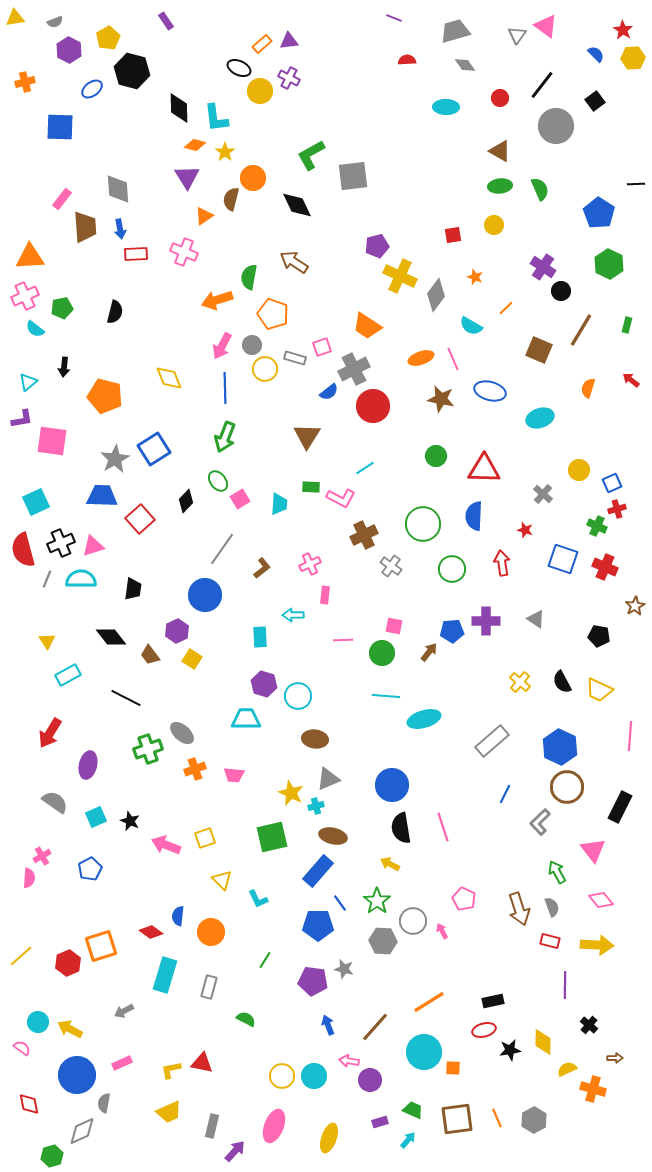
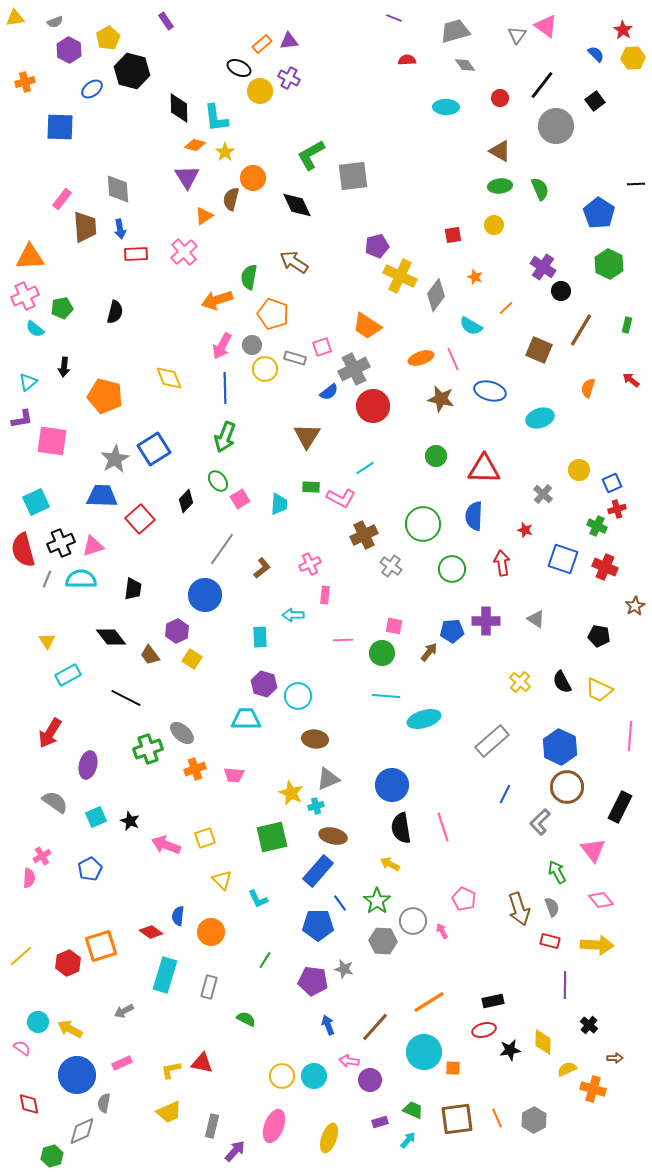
pink cross at (184, 252): rotated 28 degrees clockwise
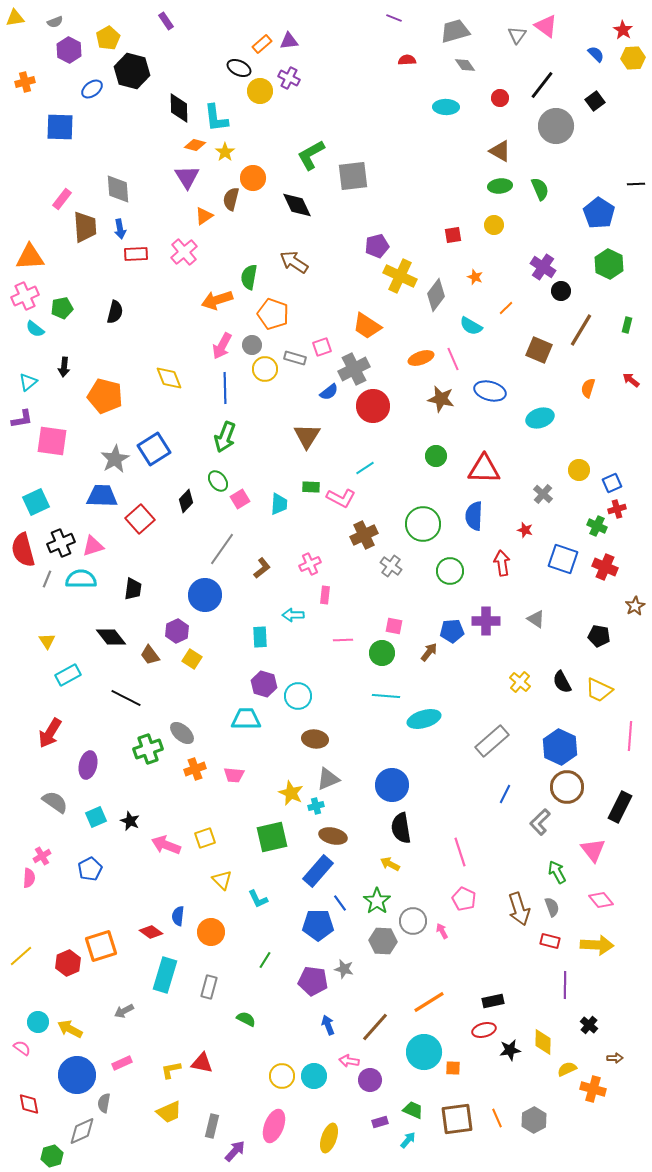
green circle at (452, 569): moved 2 px left, 2 px down
pink line at (443, 827): moved 17 px right, 25 px down
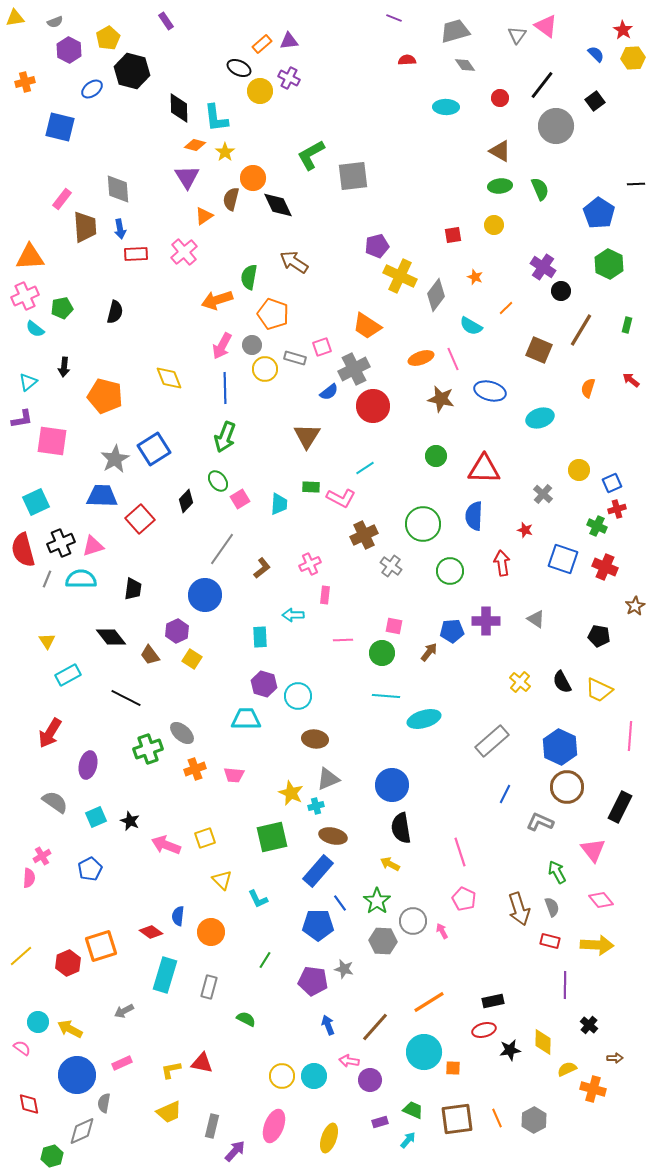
blue square at (60, 127): rotated 12 degrees clockwise
black diamond at (297, 205): moved 19 px left
gray L-shape at (540, 822): rotated 68 degrees clockwise
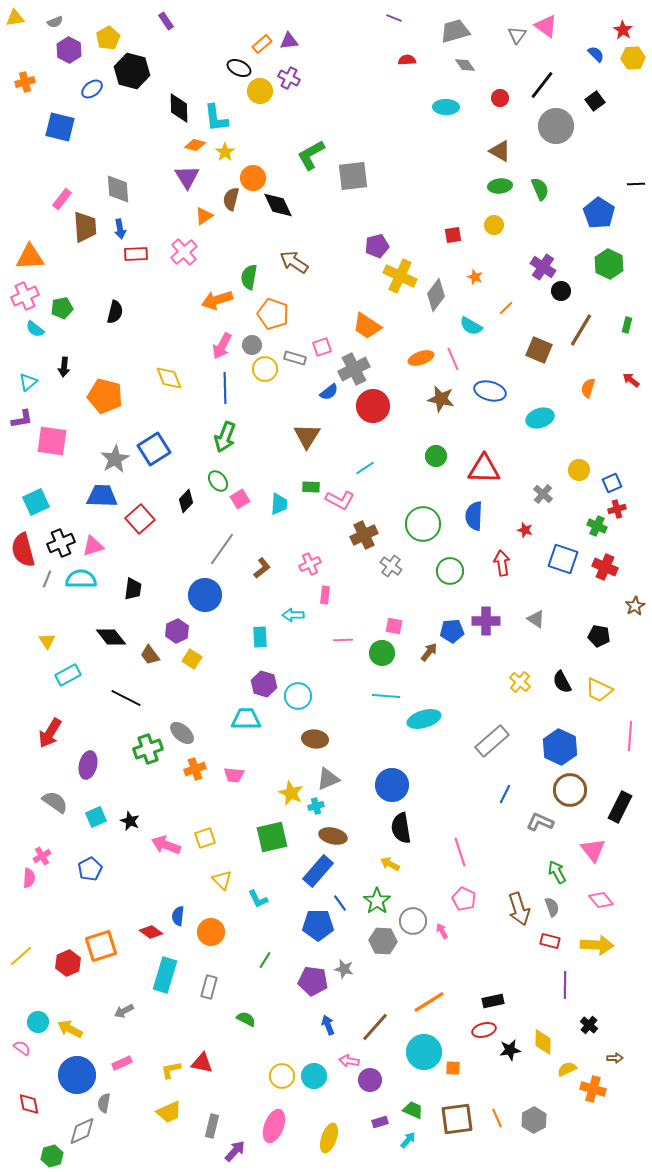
pink L-shape at (341, 498): moved 1 px left, 2 px down
brown circle at (567, 787): moved 3 px right, 3 px down
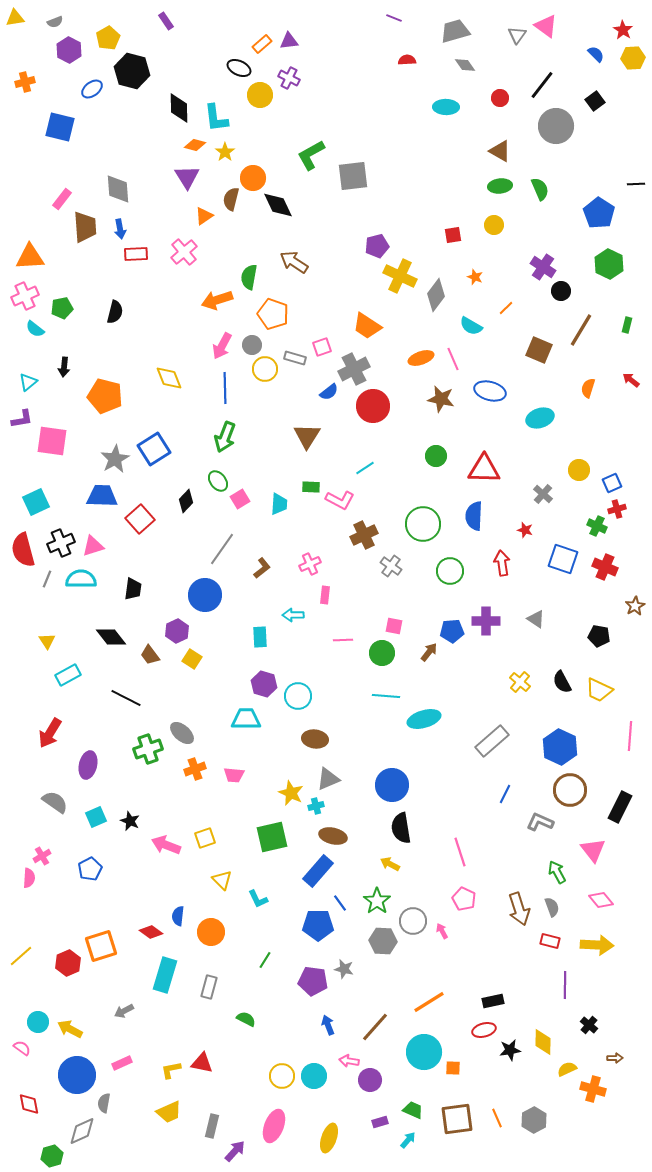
yellow circle at (260, 91): moved 4 px down
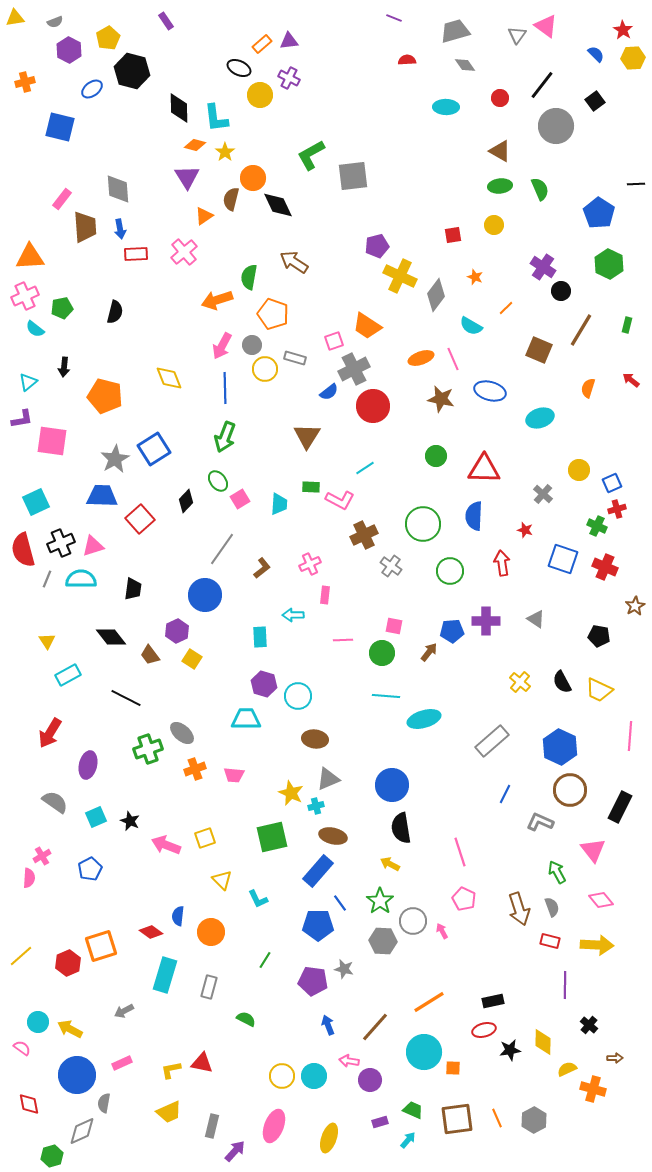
pink square at (322, 347): moved 12 px right, 6 px up
green star at (377, 901): moved 3 px right
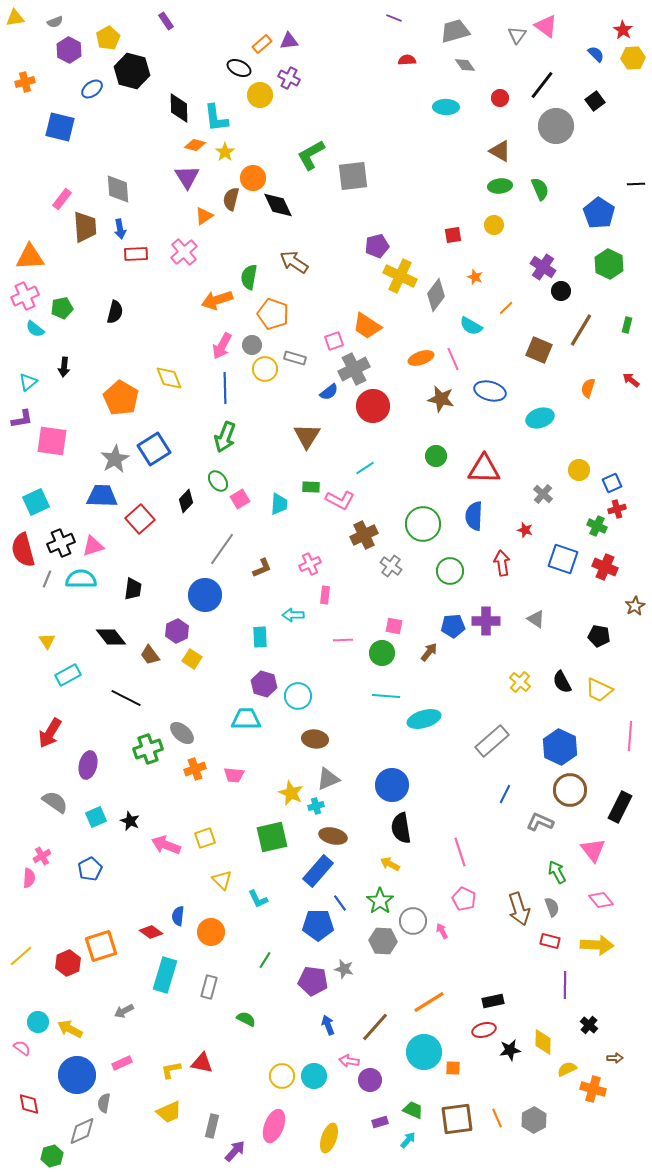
orange pentagon at (105, 396): moved 16 px right, 2 px down; rotated 16 degrees clockwise
brown L-shape at (262, 568): rotated 15 degrees clockwise
blue pentagon at (452, 631): moved 1 px right, 5 px up
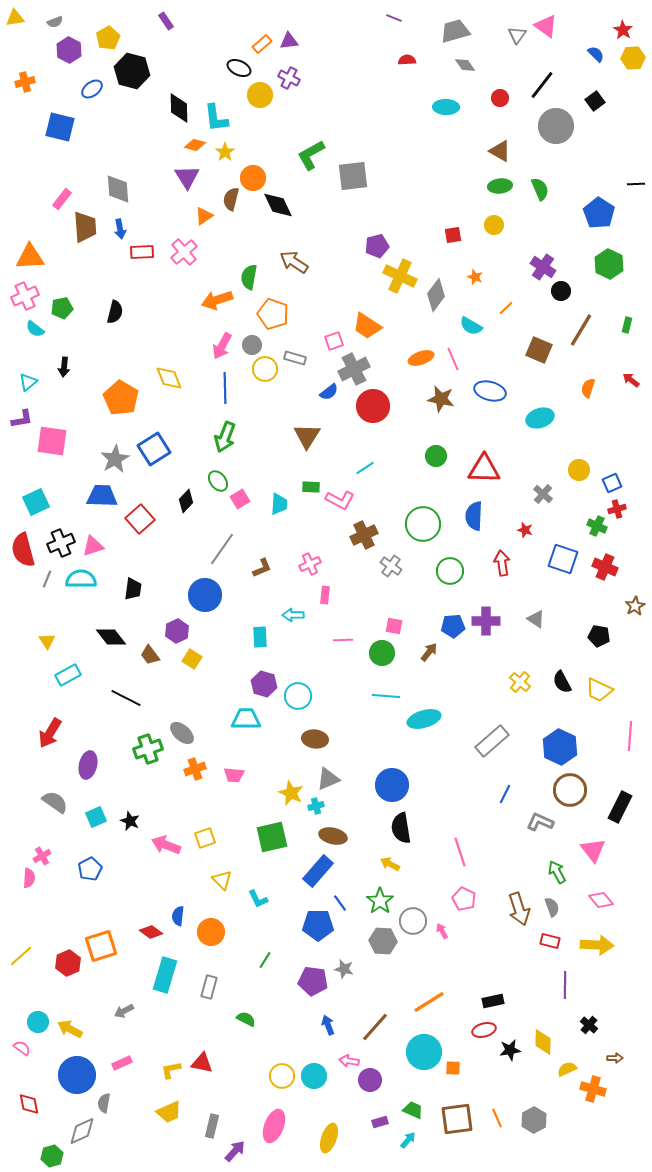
red rectangle at (136, 254): moved 6 px right, 2 px up
